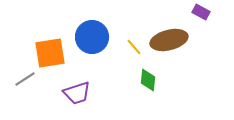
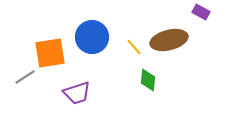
gray line: moved 2 px up
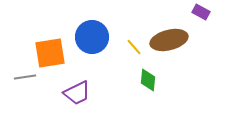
gray line: rotated 25 degrees clockwise
purple trapezoid: rotated 8 degrees counterclockwise
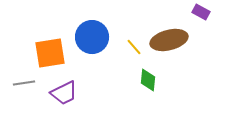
gray line: moved 1 px left, 6 px down
purple trapezoid: moved 13 px left
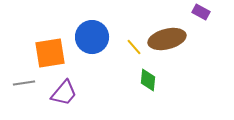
brown ellipse: moved 2 px left, 1 px up
purple trapezoid: rotated 24 degrees counterclockwise
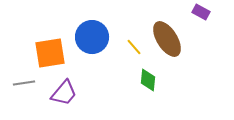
brown ellipse: rotated 72 degrees clockwise
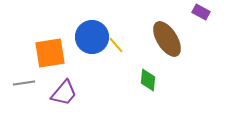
yellow line: moved 18 px left, 2 px up
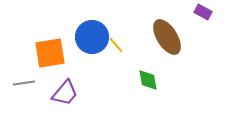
purple rectangle: moved 2 px right
brown ellipse: moved 2 px up
green diamond: rotated 15 degrees counterclockwise
purple trapezoid: moved 1 px right
